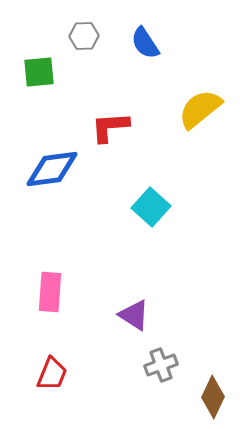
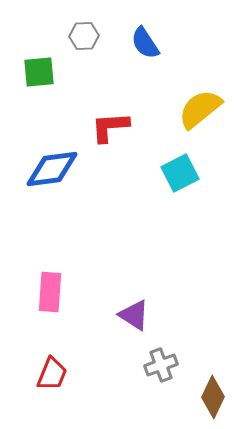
cyan square: moved 29 px right, 34 px up; rotated 21 degrees clockwise
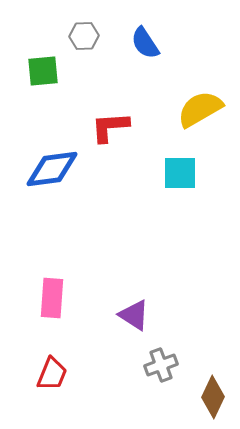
green square: moved 4 px right, 1 px up
yellow semicircle: rotated 9 degrees clockwise
cyan square: rotated 27 degrees clockwise
pink rectangle: moved 2 px right, 6 px down
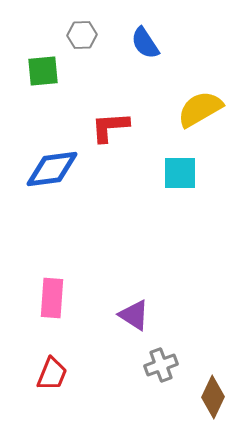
gray hexagon: moved 2 px left, 1 px up
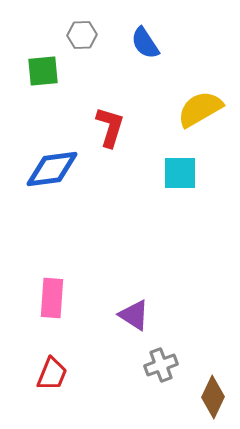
red L-shape: rotated 111 degrees clockwise
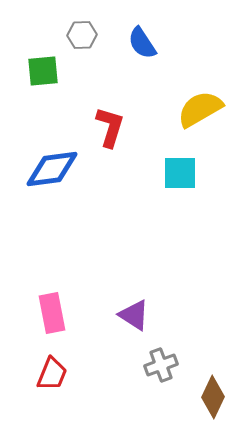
blue semicircle: moved 3 px left
pink rectangle: moved 15 px down; rotated 15 degrees counterclockwise
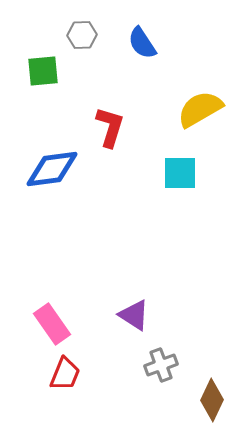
pink rectangle: moved 11 px down; rotated 24 degrees counterclockwise
red trapezoid: moved 13 px right
brown diamond: moved 1 px left, 3 px down
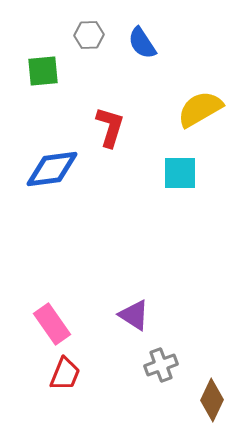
gray hexagon: moved 7 px right
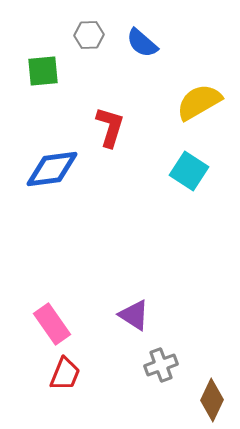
blue semicircle: rotated 16 degrees counterclockwise
yellow semicircle: moved 1 px left, 7 px up
cyan square: moved 9 px right, 2 px up; rotated 33 degrees clockwise
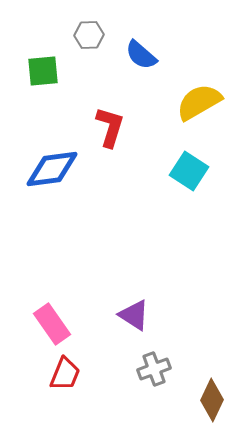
blue semicircle: moved 1 px left, 12 px down
gray cross: moved 7 px left, 4 px down
